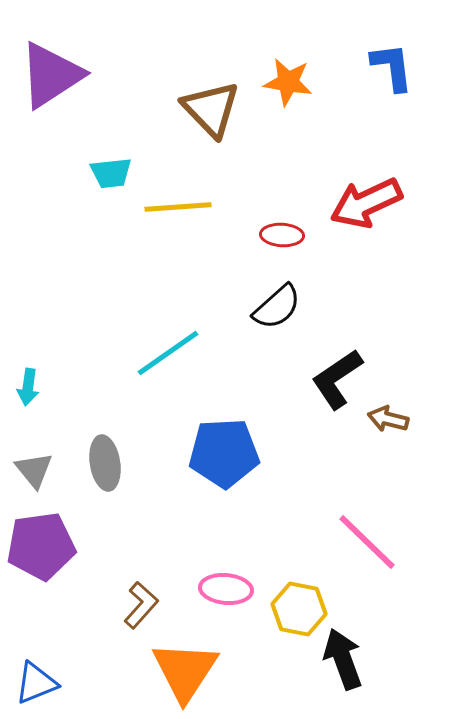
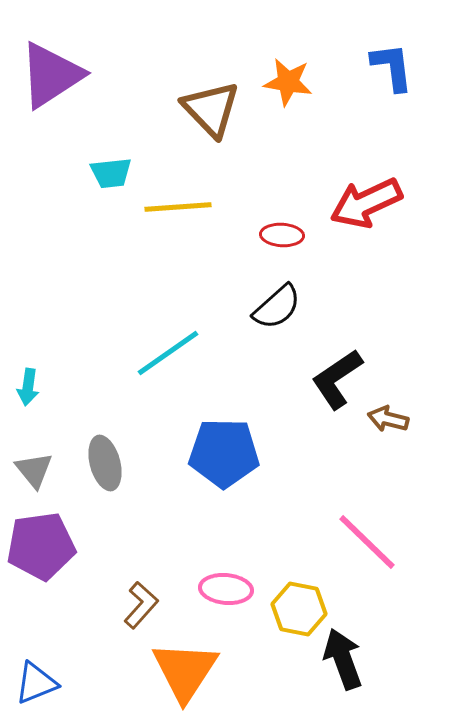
blue pentagon: rotated 4 degrees clockwise
gray ellipse: rotated 6 degrees counterclockwise
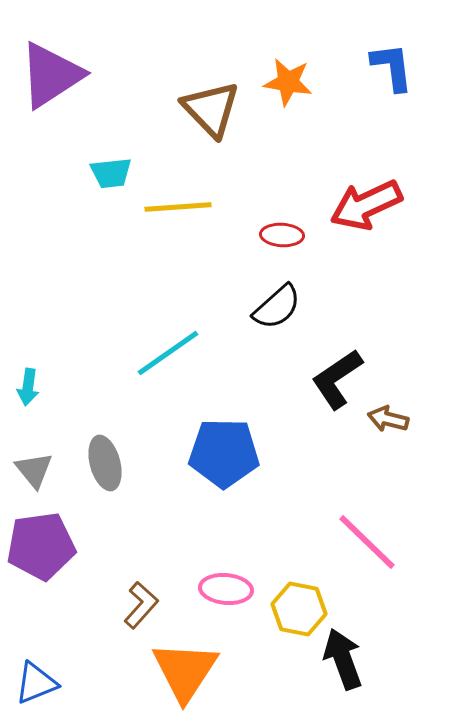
red arrow: moved 2 px down
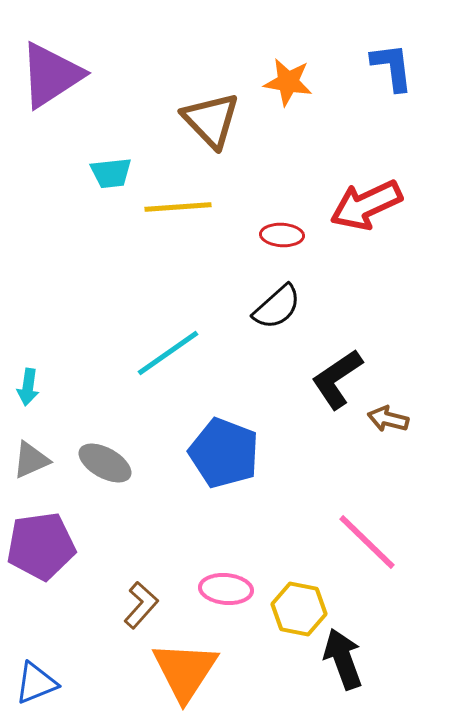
brown triangle: moved 11 px down
blue pentagon: rotated 20 degrees clockwise
gray ellipse: rotated 46 degrees counterclockwise
gray triangle: moved 3 px left, 10 px up; rotated 45 degrees clockwise
